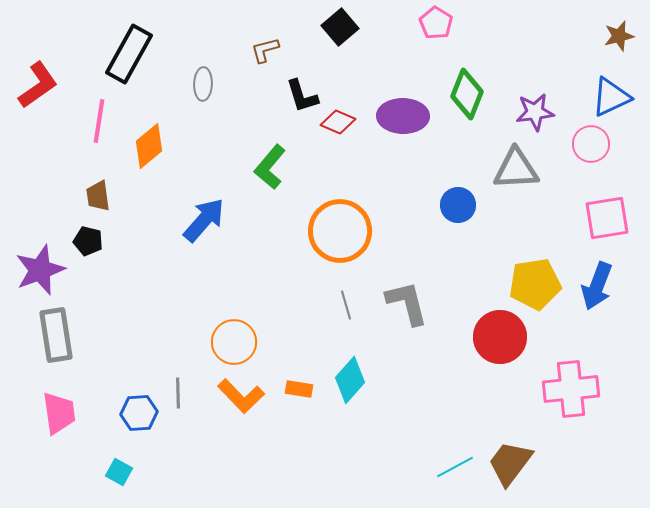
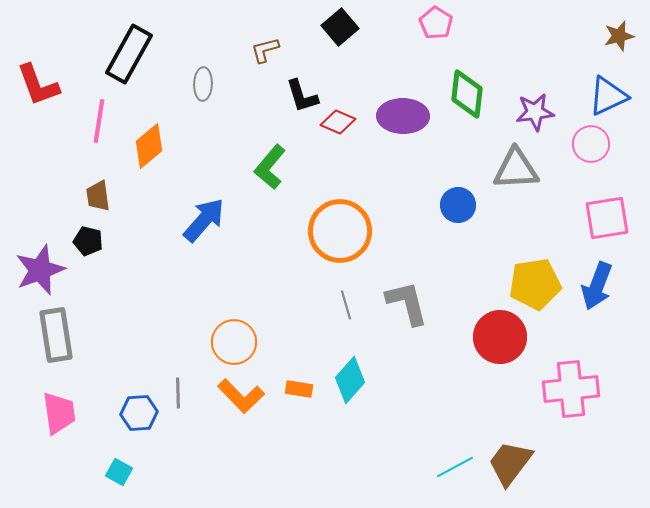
red L-shape at (38, 85): rotated 105 degrees clockwise
green diamond at (467, 94): rotated 15 degrees counterclockwise
blue triangle at (611, 97): moved 3 px left, 1 px up
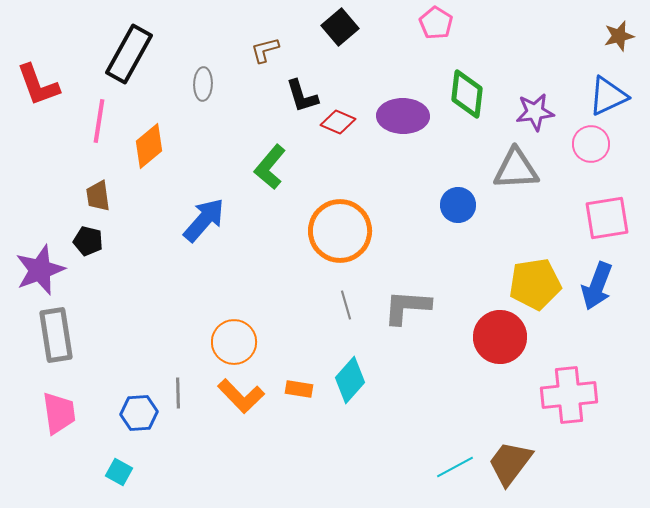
gray L-shape at (407, 303): moved 4 px down; rotated 72 degrees counterclockwise
pink cross at (571, 389): moved 2 px left, 6 px down
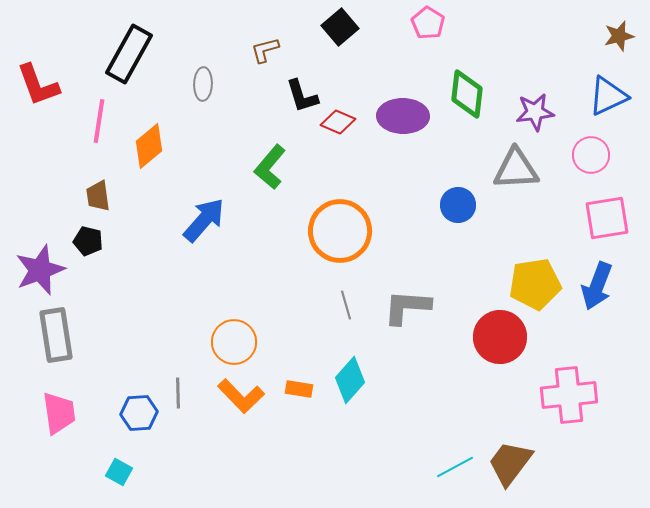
pink pentagon at (436, 23): moved 8 px left
pink circle at (591, 144): moved 11 px down
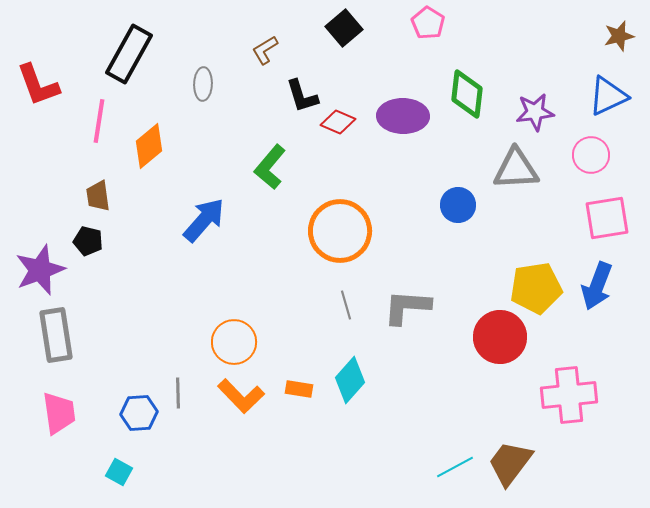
black square at (340, 27): moved 4 px right, 1 px down
brown L-shape at (265, 50): rotated 16 degrees counterclockwise
yellow pentagon at (535, 284): moved 1 px right, 4 px down
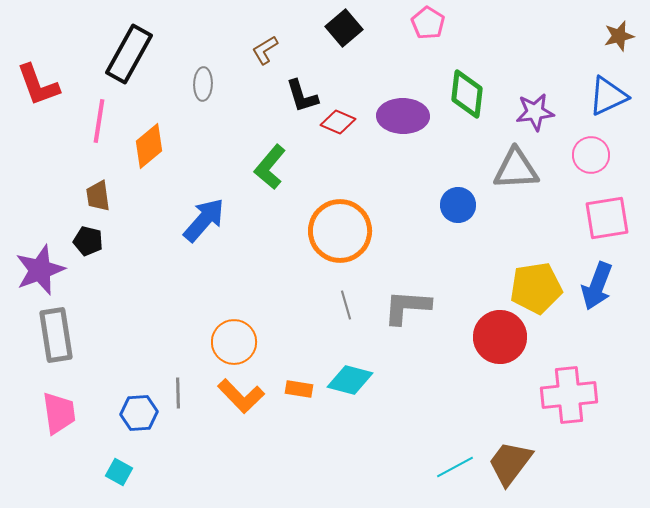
cyan diamond at (350, 380): rotated 63 degrees clockwise
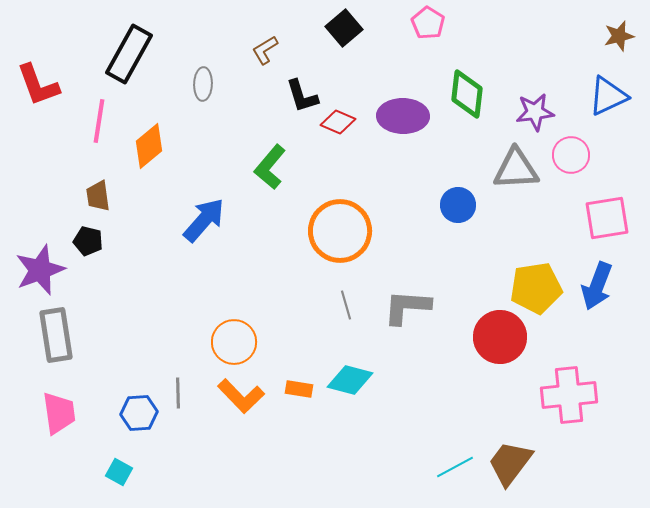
pink circle at (591, 155): moved 20 px left
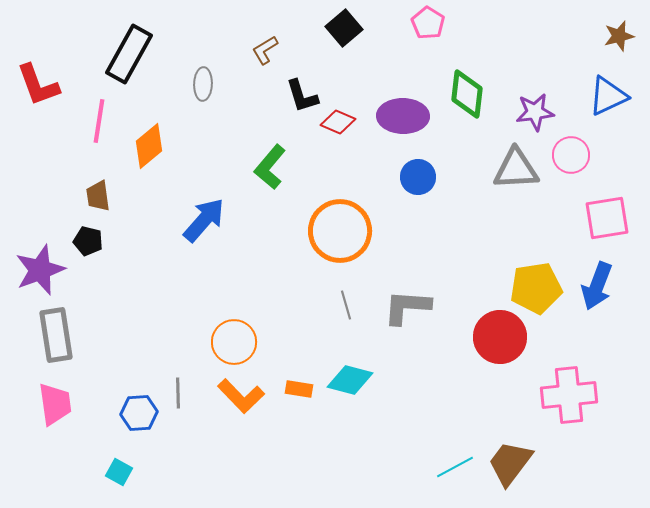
blue circle at (458, 205): moved 40 px left, 28 px up
pink trapezoid at (59, 413): moved 4 px left, 9 px up
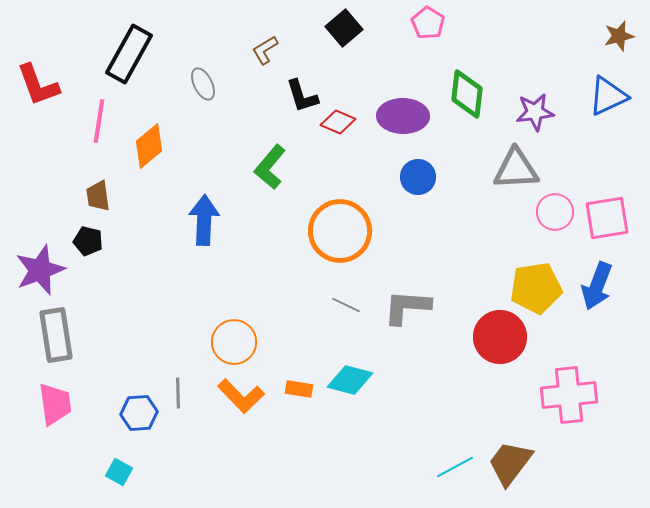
gray ellipse at (203, 84): rotated 28 degrees counterclockwise
pink circle at (571, 155): moved 16 px left, 57 px down
blue arrow at (204, 220): rotated 39 degrees counterclockwise
gray line at (346, 305): rotated 48 degrees counterclockwise
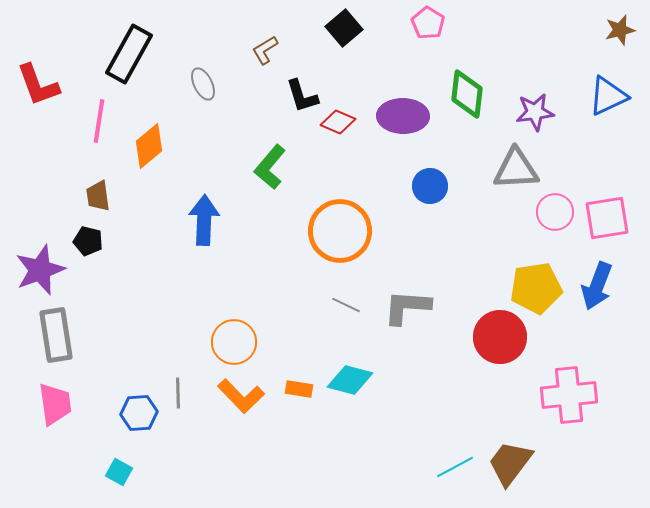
brown star at (619, 36): moved 1 px right, 6 px up
blue circle at (418, 177): moved 12 px right, 9 px down
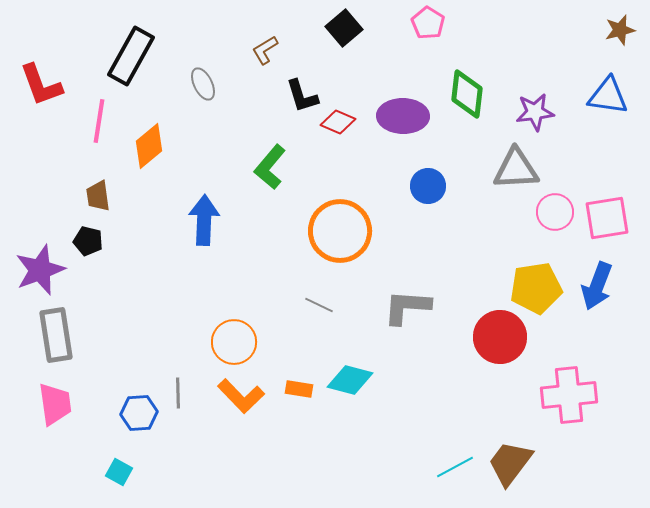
black rectangle at (129, 54): moved 2 px right, 2 px down
red L-shape at (38, 85): moved 3 px right
blue triangle at (608, 96): rotated 33 degrees clockwise
blue circle at (430, 186): moved 2 px left
gray line at (346, 305): moved 27 px left
